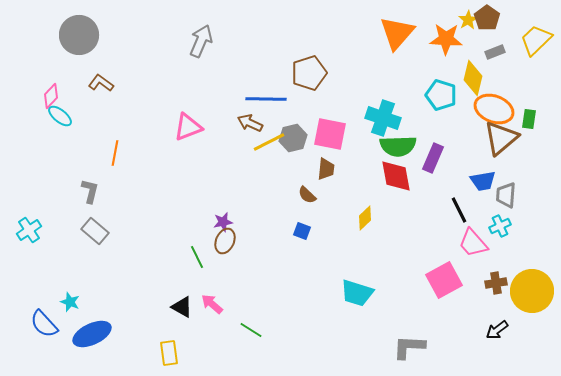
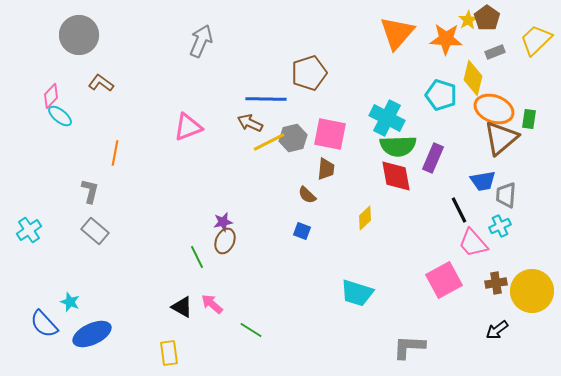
cyan cross at (383, 118): moved 4 px right; rotated 8 degrees clockwise
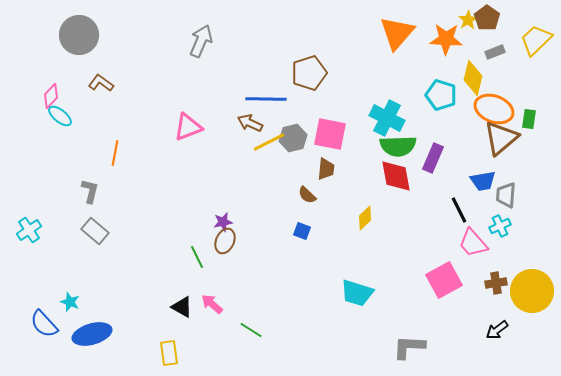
blue ellipse at (92, 334): rotated 9 degrees clockwise
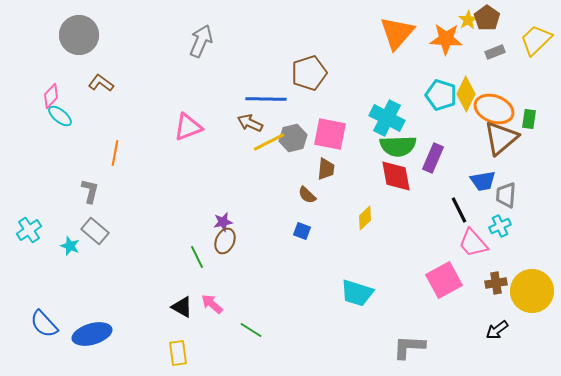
yellow diamond at (473, 78): moved 7 px left, 16 px down; rotated 12 degrees clockwise
cyan star at (70, 302): moved 56 px up
yellow rectangle at (169, 353): moved 9 px right
